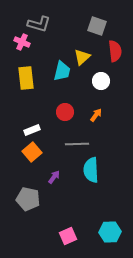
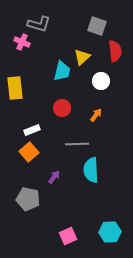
yellow rectangle: moved 11 px left, 10 px down
red circle: moved 3 px left, 4 px up
orange square: moved 3 px left
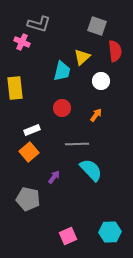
cyan semicircle: rotated 140 degrees clockwise
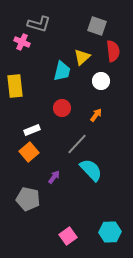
red semicircle: moved 2 px left
yellow rectangle: moved 2 px up
gray line: rotated 45 degrees counterclockwise
pink square: rotated 12 degrees counterclockwise
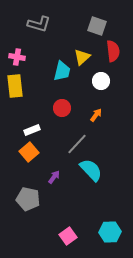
pink cross: moved 5 px left, 15 px down; rotated 14 degrees counterclockwise
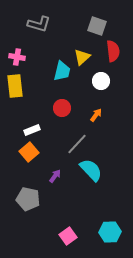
purple arrow: moved 1 px right, 1 px up
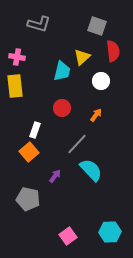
white rectangle: moved 3 px right; rotated 49 degrees counterclockwise
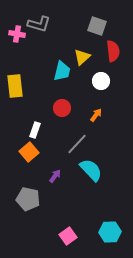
pink cross: moved 23 px up
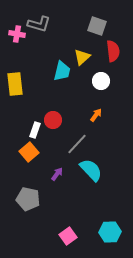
yellow rectangle: moved 2 px up
red circle: moved 9 px left, 12 px down
purple arrow: moved 2 px right, 2 px up
